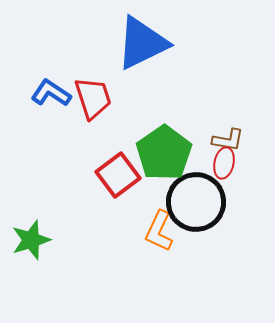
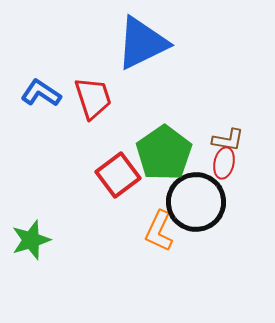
blue L-shape: moved 10 px left
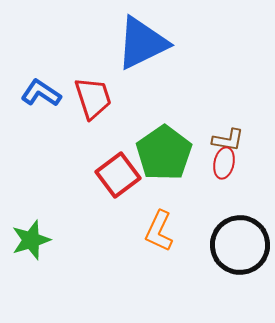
black circle: moved 44 px right, 43 px down
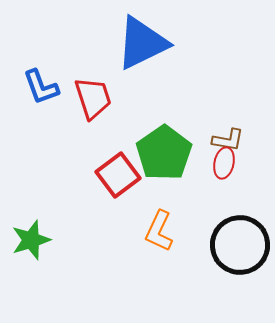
blue L-shape: moved 6 px up; rotated 144 degrees counterclockwise
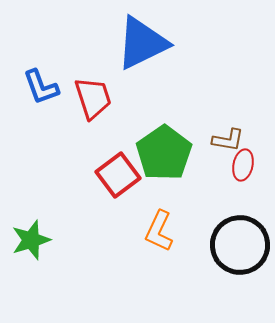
red ellipse: moved 19 px right, 2 px down
